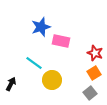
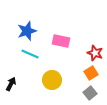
blue star: moved 14 px left, 4 px down
cyan line: moved 4 px left, 9 px up; rotated 12 degrees counterclockwise
orange square: moved 3 px left
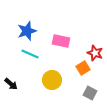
orange square: moved 8 px left, 5 px up
black arrow: rotated 104 degrees clockwise
gray square: rotated 24 degrees counterclockwise
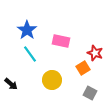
blue star: moved 1 px up; rotated 18 degrees counterclockwise
cyan line: rotated 30 degrees clockwise
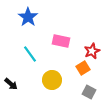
blue star: moved 1 px right, 13 px up
red star: moved 3 px left, 2 px up; rotated 28 degrees clockwise
gray square: moved 1 px left, 1 px up
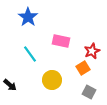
black arrow: moved 1 px left, 1 px down
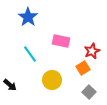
gray square: rotated 16 degrees clockwise
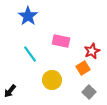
blue star: moved 1 px up
black arrow: moved 6 px down; rotated 88 degrees clockwise
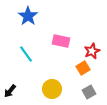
cyan line: moved 4 px left
yellow circle: moved 9 px down
gray square: rotated 16 degrees clockwise
